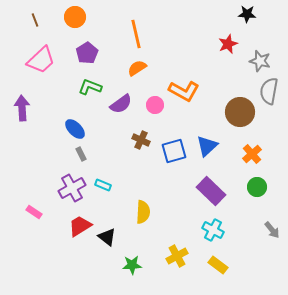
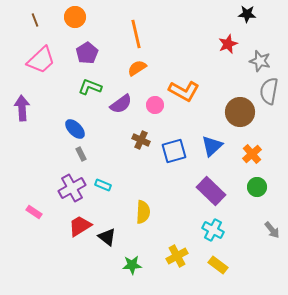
blue triangle: moved 5 px right
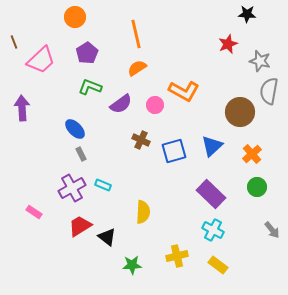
brown line: moved 21 px left, 22 px down
purple rectangle: moved 3 px down
yellow cross: rotated 15 degrees clockwise
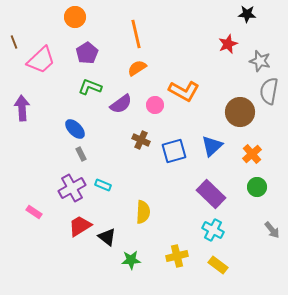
green star: moved 1 px left, 5 px up
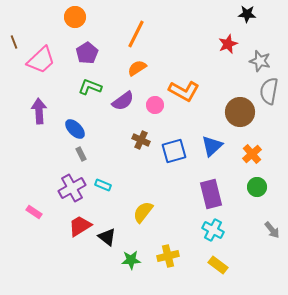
orange line: rotated 40 degrees clockwise
purple semicircle: moved 2 px right, 3 px up
purple arrow: moved 17 px right, 3 px down
purple rectangle: rotated 32 degrees clockwise
yellow semicircle: rotated 145 degrees counterclockwise
yellow cross: moved 9 px left
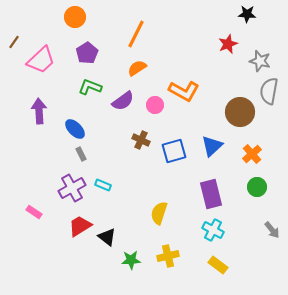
brown line: rotated 56 degrees clockwise
yellow semicircle: moved 16 px right, 1 px down; rotated 20 degrees counterclockwise
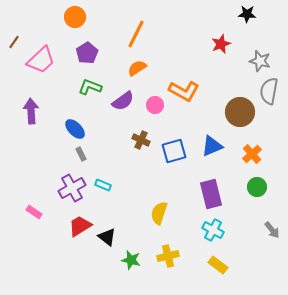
red star: moved 7 px left
purple arrow: moved 8 px left
blue triangle: rotated 20 degrees clockwise
green star: rotated 18 degrees clockwise
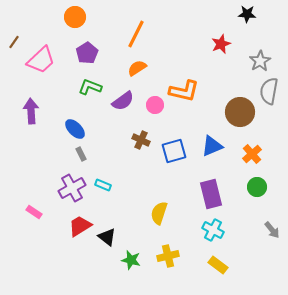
gray star: rotated 25 degrees clockwise
orange L-shape: rotated 16 degrees counterclockwise
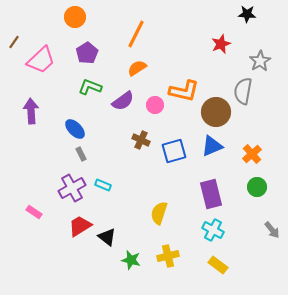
gray semicircle: moved 26 px left
brown circle: moved 24 px left
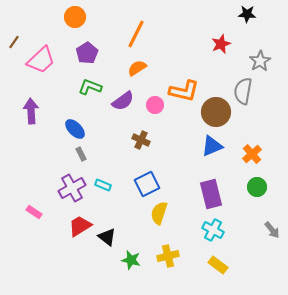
blue square: moved 27 px left, 33 px down; rotated 10 degrees counterclockwise
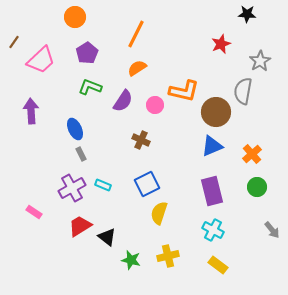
purple semicircle: rotated 20 degrees counterclockwise
blue ellipse: rotated 20 degrees clockwise
purple rectangle: moved 1 px right, 3 px up
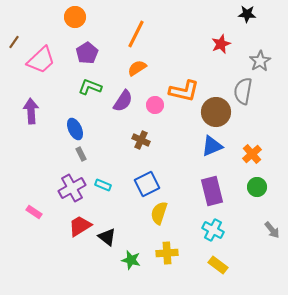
yellow cross: moved 1 px left, 3 px up; rotated 10 degrees clockwise
